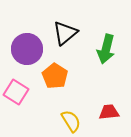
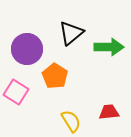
black triangle: moved 6 px right
green arrow: moved 3 px right, 2 px up; rotated 104 degrees counterclockwise
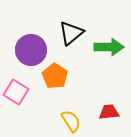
purple circle: moved 4 px right, 1 px down
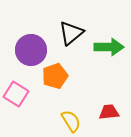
orange pentagon: rotated 20 degrees clockwise
pink square: moved 2 px down
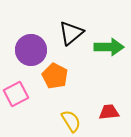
orange pentagon: rotated 25 degrees counterclockwise
pink square: rotated 30 degrees clockwise
